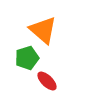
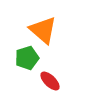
red ellipse: moved 3 px right
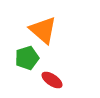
red ellipse: moved 2 px right, 1 px up; rotated 10 degrees counterclockwise
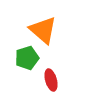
red ellipse: moved 1 px left; rotated 40 degrees clockwise
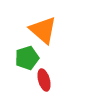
red ellipse: moved 7 px left
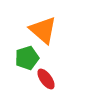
red ellipse: moved 2 px right, 1 px up; rotated 20 degrees counterclockwise
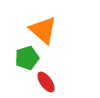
red ellipse: moved 3 px down
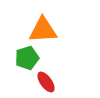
orange triangle: rotated 44 degrees counterclockwise
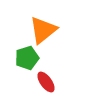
orange triangle: rotated 36 degrees counterclockwise
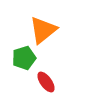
green pentagon: moved 3 px left
